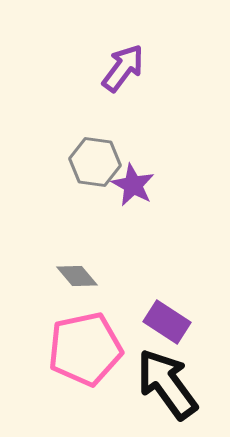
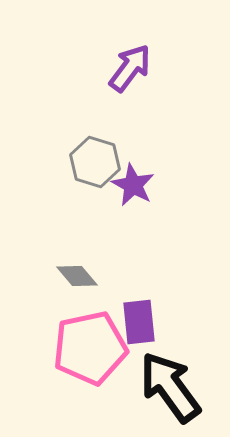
purple arrow: moved 7 px right
gray hexagon: rotated 9 degrees clockwise
purple rectangle: moved 28 px left; rotated 51 degrees clockwise
pink pentagon: moved 5 px right, 1 px up
black arrow: moved 3 px right, 3 px down
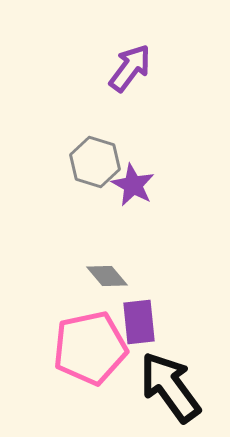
gray diamond: moved 30 px right
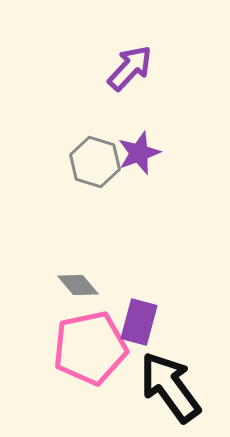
purple arrow: rotated 6 degrees clockwise
purple star: moved 6 px right, 32 px up; rotated 24 degrees clockwise
gray diamond: moved 29 px left, 9 px down
purple rectangle: rotated 21 degrees clockwise
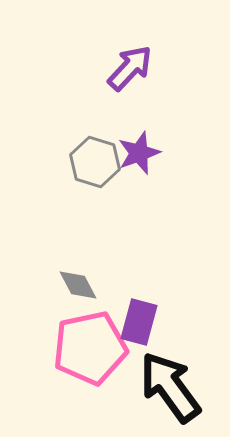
gray diamond: rotated 12 degrees clockwise
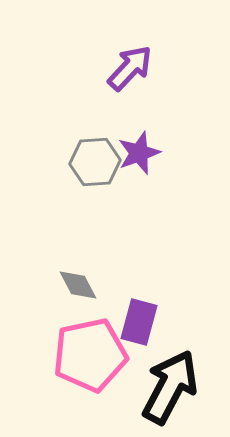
gray hexagon: rotated 21 degrees counterclockwise
pink pentagon: moved 7 px down
black arrow: rotated 64 degrees clockwise
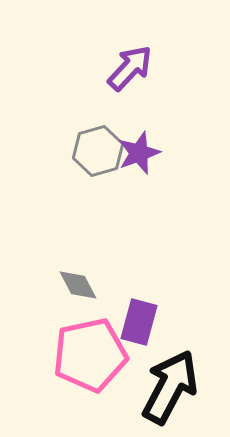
gray hexagon: moved 3 px right, 11 px up; rotated 12 degrees counterclockwise
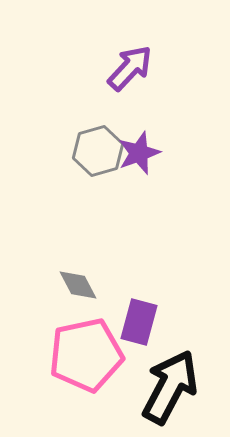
pink pentagon: moved 4 px left
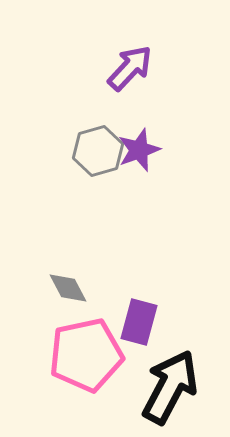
purple star: moved 3 px up
gray diamond: moved 10 px left, 3 px down
